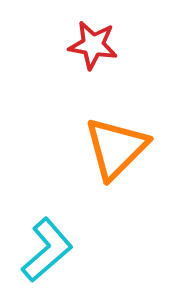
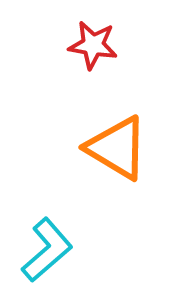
orange triangle: moved 1 px right; rotated 44 degrees counterclockwise
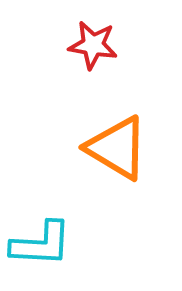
cyan L-shape: moved 6 px left, 6 px up; rotated 44 degrees clockwise
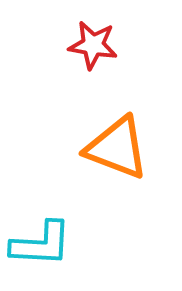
orange triangle: rotated 10 degrees counterclockwise
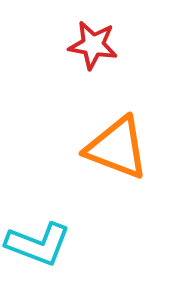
cyan L-shape: moved 3 px left; rotated 18 degrees clockwise
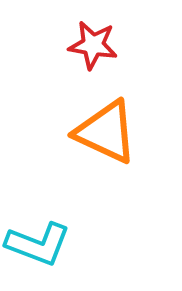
orange triangle: moved 11 px left, 16 px up; rotated 4 degrees clockwise
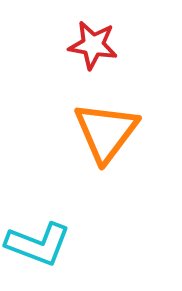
orange triangle: rotated 42 degrees clockwise
